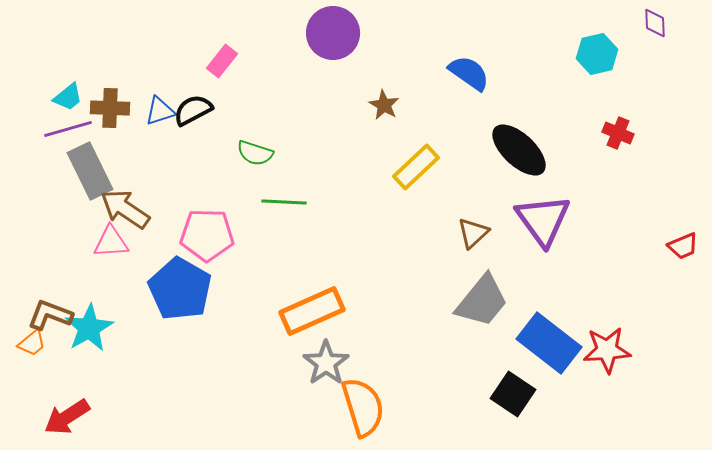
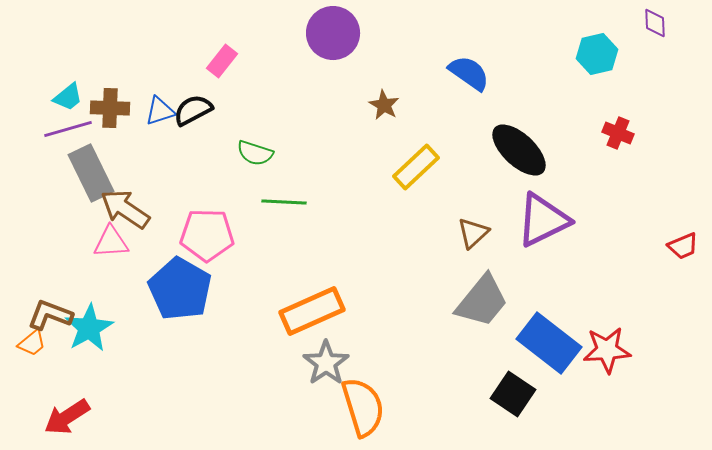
gray rectangle: moved 1 px right, 2 px down
purple triangle: rotated 40 degrees clockwise
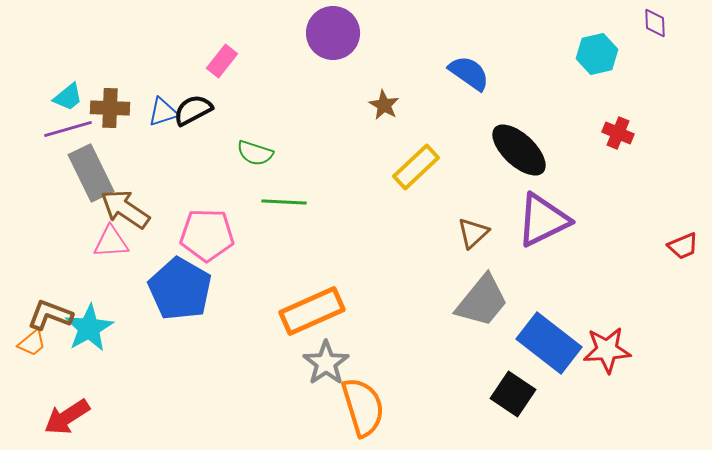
blue triangle: moved 3 px right, 1 px down
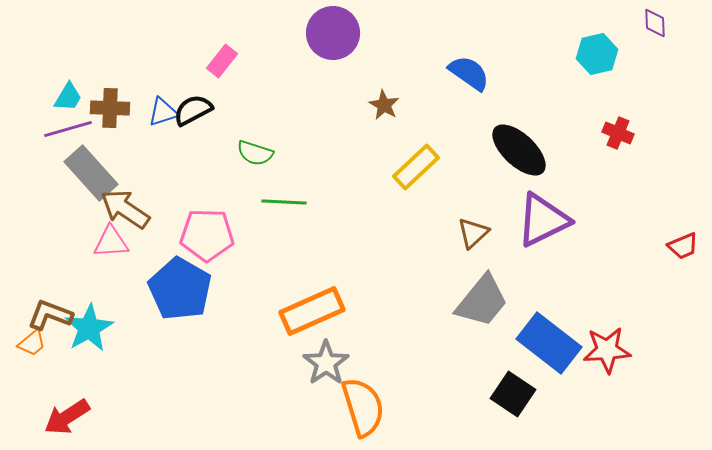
cyan trapezoid: rotated 20 degrees counterclockwise
gray rectangle: rotated 16 degrees counterclockwise
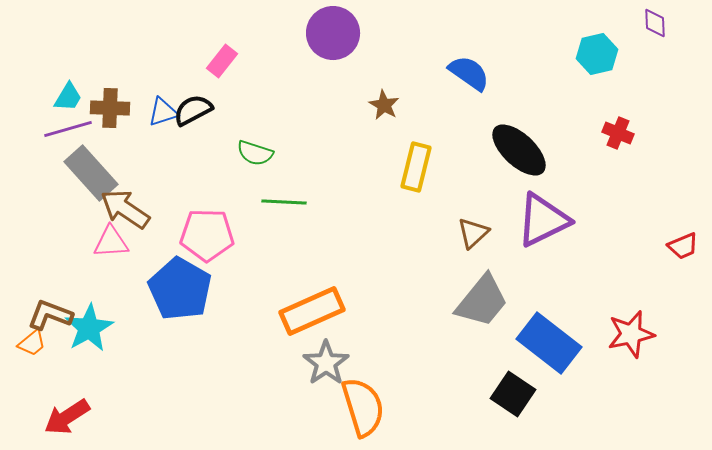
yellow rectangle: rotated 33 degrees counterclockwise
red star: moved 24 px right, 16 px up; rotated 9 degrees counterclockwise
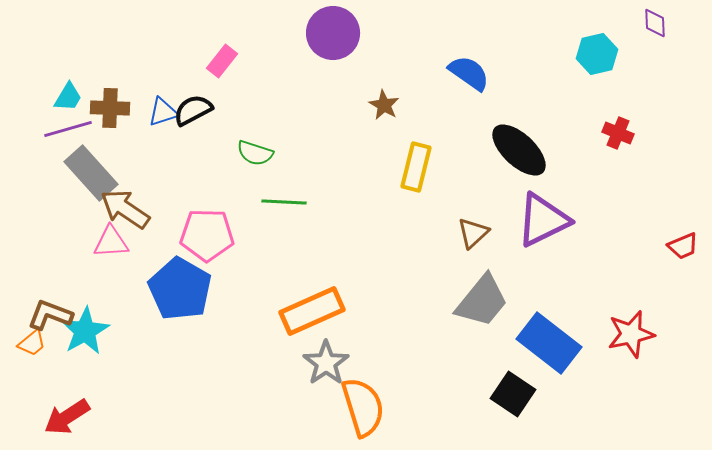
cyan star: moved 4 px left, 3 px down
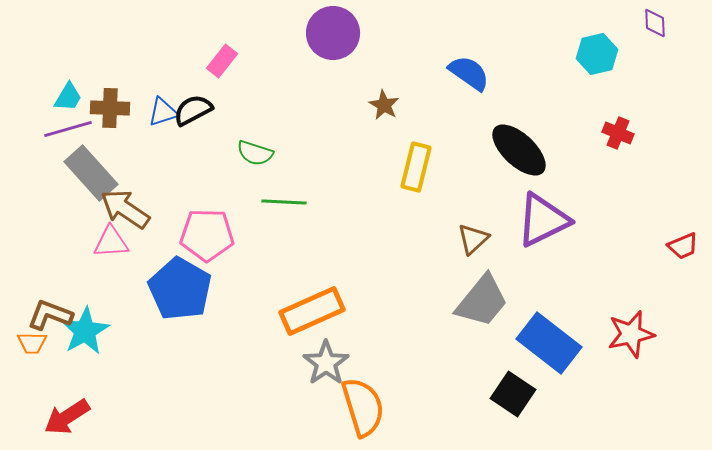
brown triangle: moved 6 px down
orange trapezoid: rotated 40 degrees clockwise
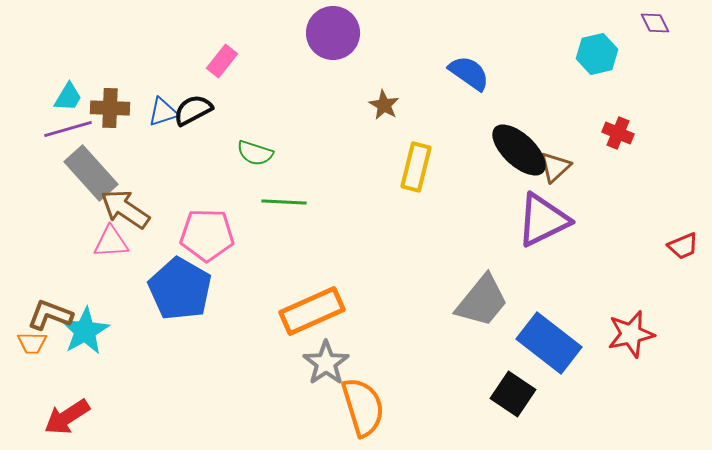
purple diamond: rotated 24 degrees counterclockwise
brown triangle: moved 82 px right, 72 px up
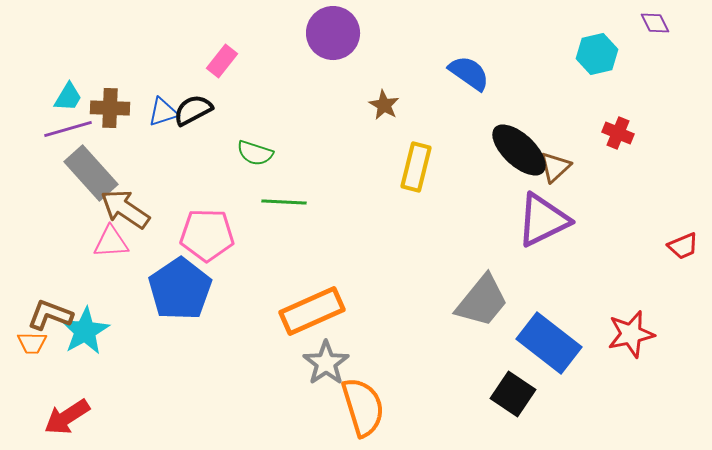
blue pentagon: rotated 8 degrees clockwise
